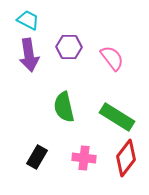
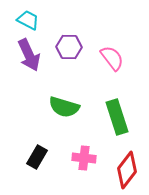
purple arrow: rotated 16 degrees counterclockwise
green semicircle: rotated 60 degrees counterclockwise
green rectangle: rotated 40 degrees clockwise
red diamond: moved 1 px right, 12 px down
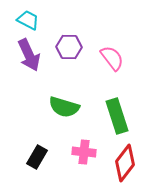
green rectangle: moved 1 px up
pink cross: moved 6 px up
red diamond: moved 2 px left, 7 px up
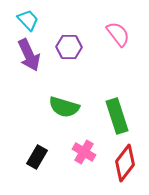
cyan trapezoid: rotated 20 degrees clockwise
pink semicircle: moved 6 px right, 24 px up
pink cross: rotated 25 degrees clockwise
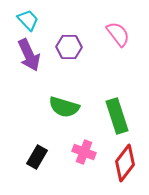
pink cross: rotated 10 degrees counterclockwise
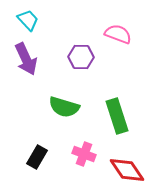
pink semicircle: rotated 32 degrees counterclockwise
purple hexagon: moved 12 px right, 10 px down
purple arrow: moved 3 px left, 4 px down
pink cross: moved 2 px down
red diamond: moved 2 px right, 7 px down; rotated 72 degrees counterclockwise
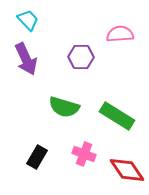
pink semicircle: moved 2 px right; rotated 24 degrees counterclockwise
green rectangle: rotated 40 degrees counterclockwise
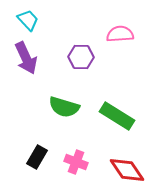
purple arrow: moved 1 px up
pink cross: moved 8 px left, 8 px down
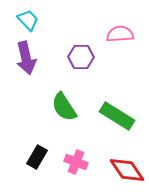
purple arrow: rotated 12 degrees clockwise
green semicircle: rotated 40 degrees clockwise
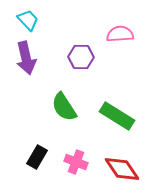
red diamond: moved 5 px left, 1 px up
